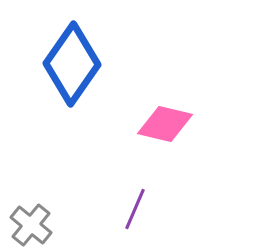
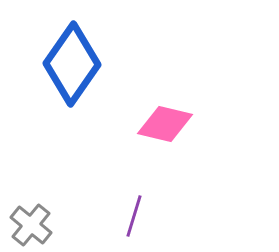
purple line: moved 1 px left, 7 px down; rotated 6 degrees counterclockwise
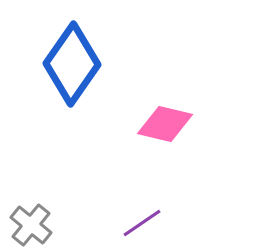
purple line: moved 8 px right, 7 px down; rotated 39 degrees clockwise
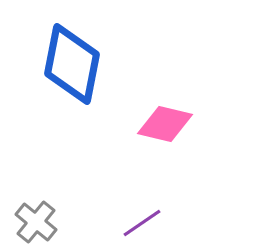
blue diamond: rotated 24 degrees counterclockwise
gray cross: moved 5 px right, 3 px up
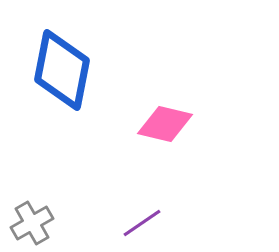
blue diamond: moved 10 px left, 6 px down
gray cross: moved 4 px left, 1 px down; rotated 21 degrees clockwise
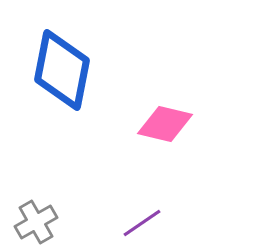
gray cross: moved 4 px right, 1 px up
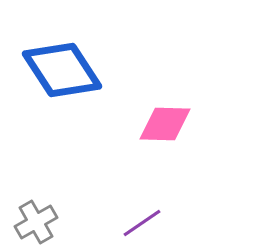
blue diamond: rotated 44 degrees counterclockwise
pink diamond: rotated 12 degrees counterclockwise
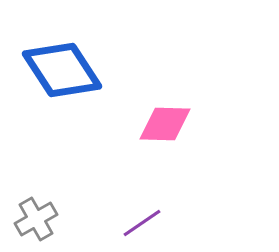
gray cross: moved 3 px up
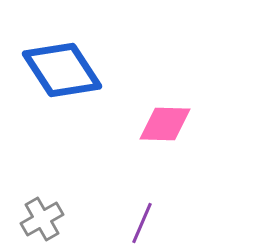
gray cross: moved 6 px right
purple line: rotated 33 degrees counterclockwise
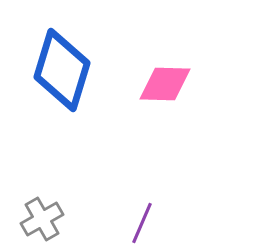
blue diamond: rotated 50 degrees clockwise
pink diamond: moved 40 px up
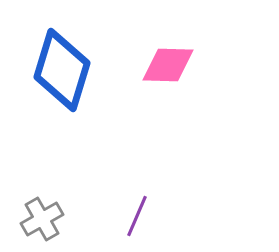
pink diamond: moved 3 px right, 19 px up
purple line: moved 5 px left, 7 px up
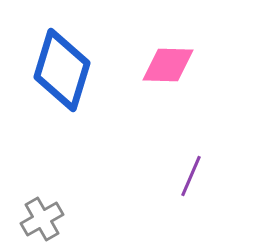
purple line: moved 54 px right, 40 px up
